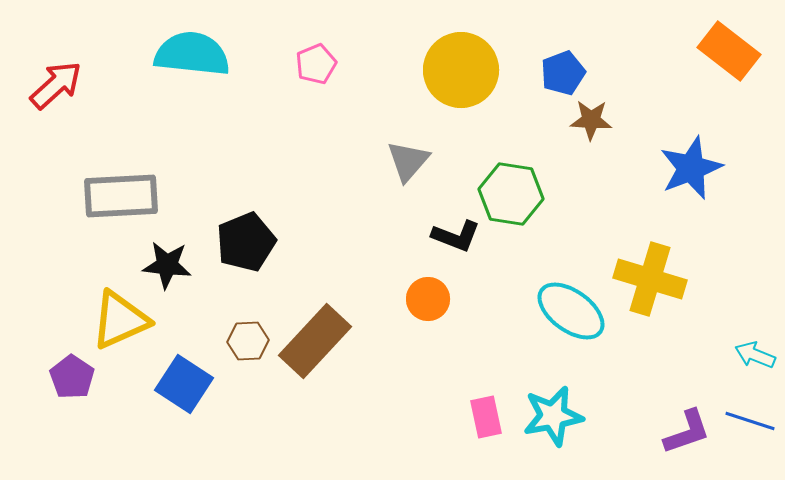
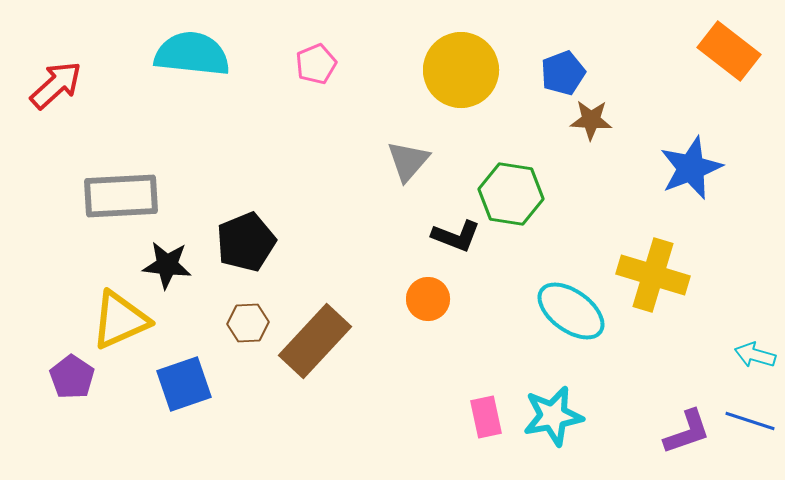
yellow cross: moved 3 px right, 4 px up
brown hexagon: moved 18 px up
cyan arrow: rotated 6 degrees counterclockwise
blue square: rotated 38 degrees clockwise
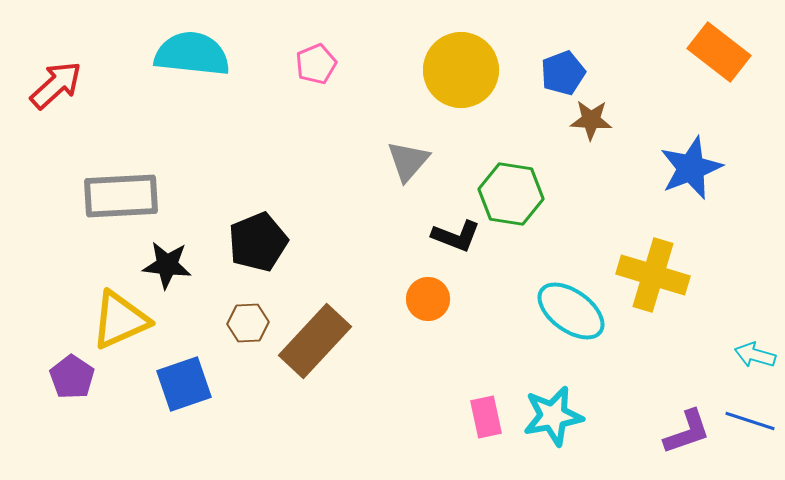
orange rectangle: moved 10 px left, 1 px down
black pentagon: moved 12 px right
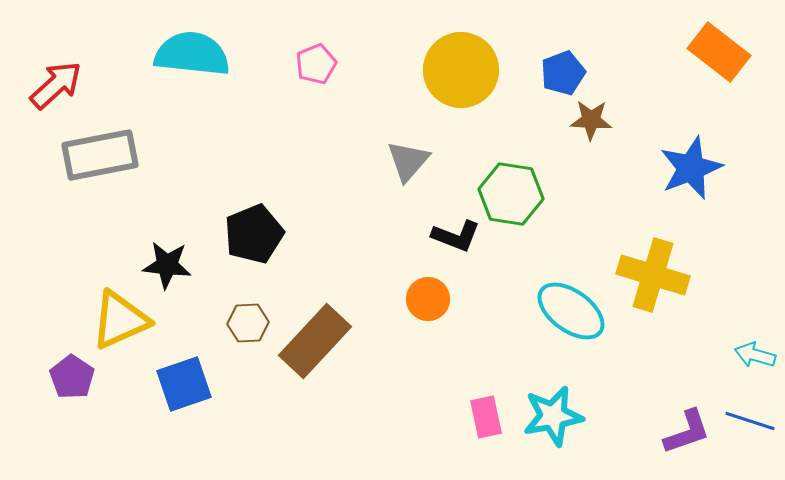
gray rectangle: moved 21 px left, 41 px up; rotated 8 degrees counterclockwise
black pentagon: moved 4 px left, 8 px up
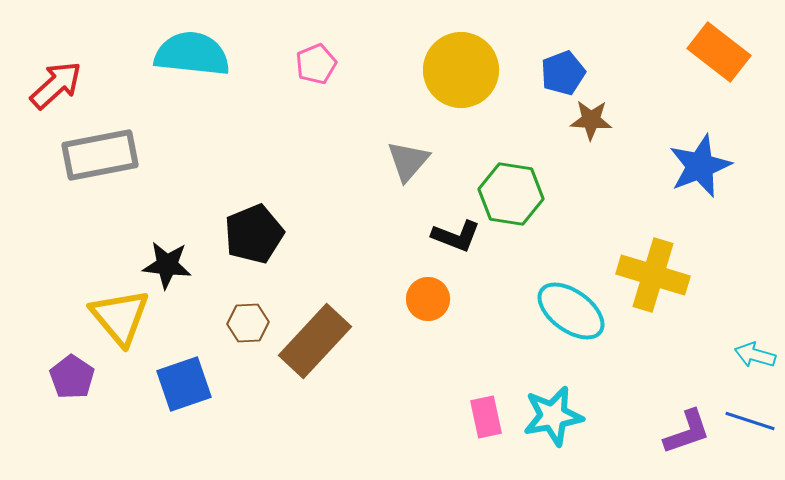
blue star: moved 9 px right, 2 px up
yellow triangle: moved 3 px up; rotated 46 degrees counterclockwise
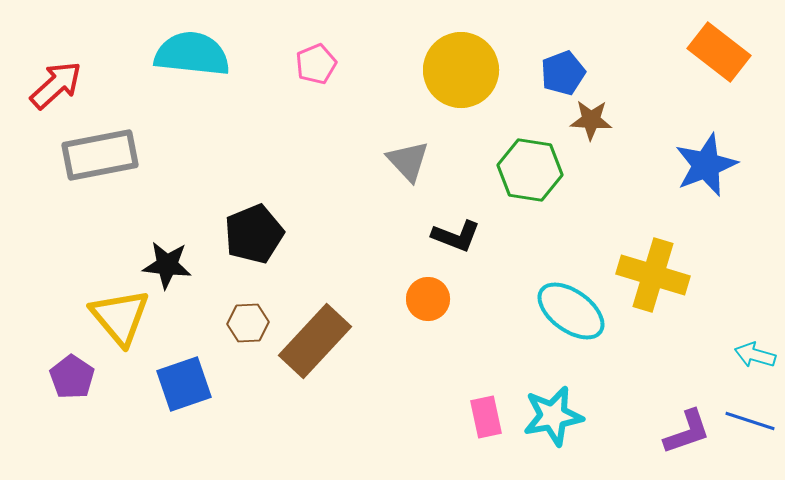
gray triangle: rotated 24 degrees counterclockwise
blue star: moved 6 px right, 1 px up
green hexagon: moved 19 px right, 24 px up
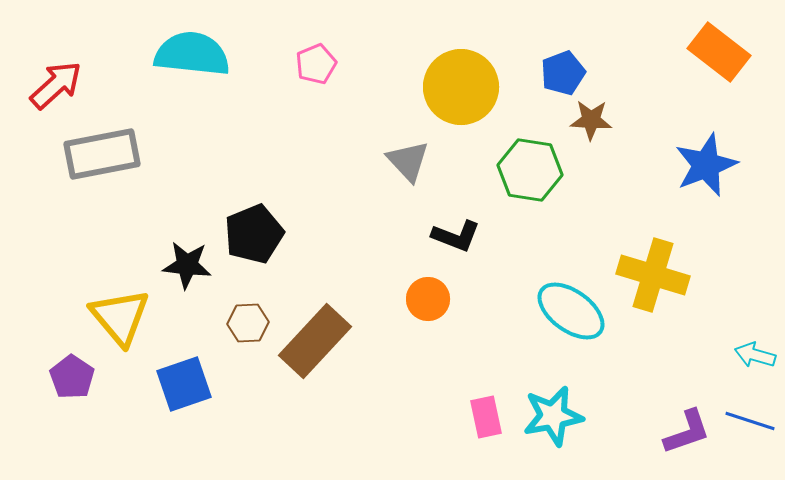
yellow circle: moved 17 px down
gray rectangle: moved 2 px right, 1 px up
black star: moved 20 px right
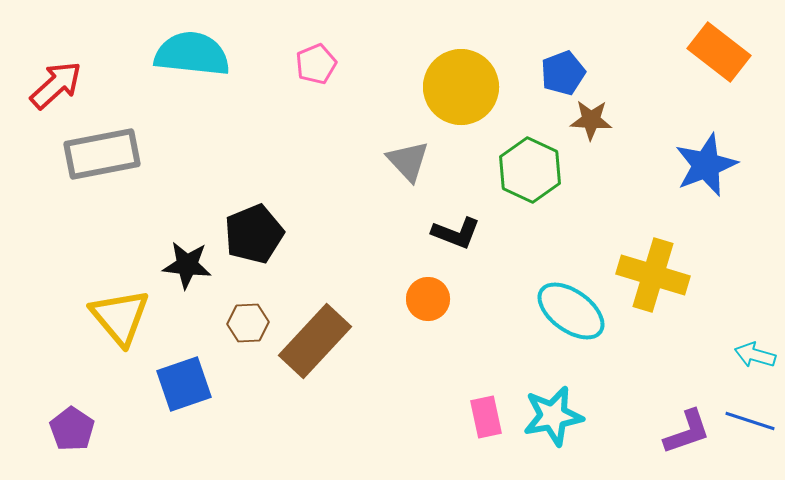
green hexagon: rotated 16 degrees clockwise
black L-shape: moved 3 px up
purple pentagon: moved 52 px down
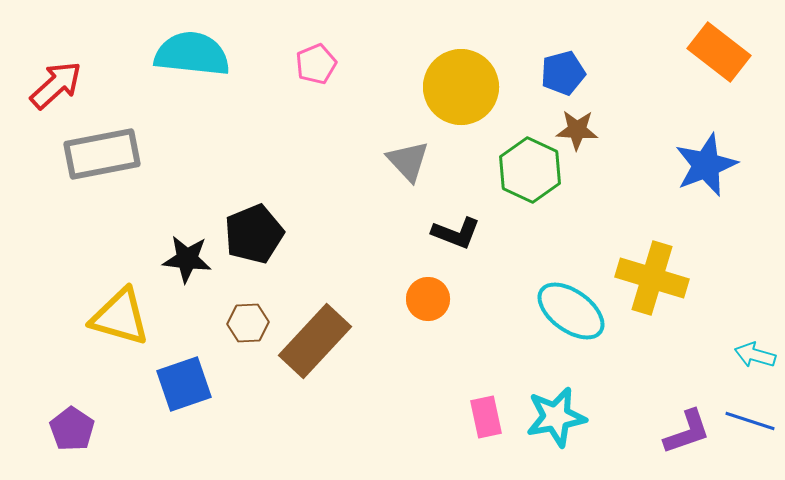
blue pentagon: rotated 6 degrees clockwise
brown star: moved 14 px left, 10 px down
black star: moved 6 px up
yellow cross: moved 1 px left, 3 px down
yellow triangle: rotated 34 degrees counterclockwise
cyan star: moved 3 px right, 1 px down
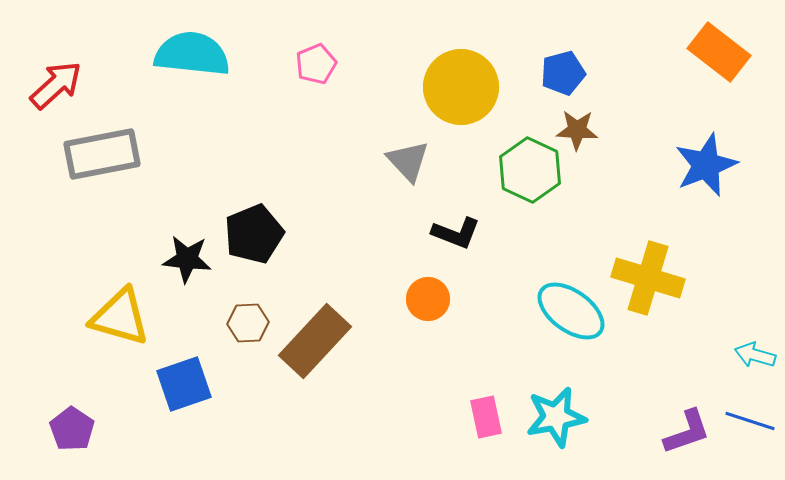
yellow cross: moved 4 px left
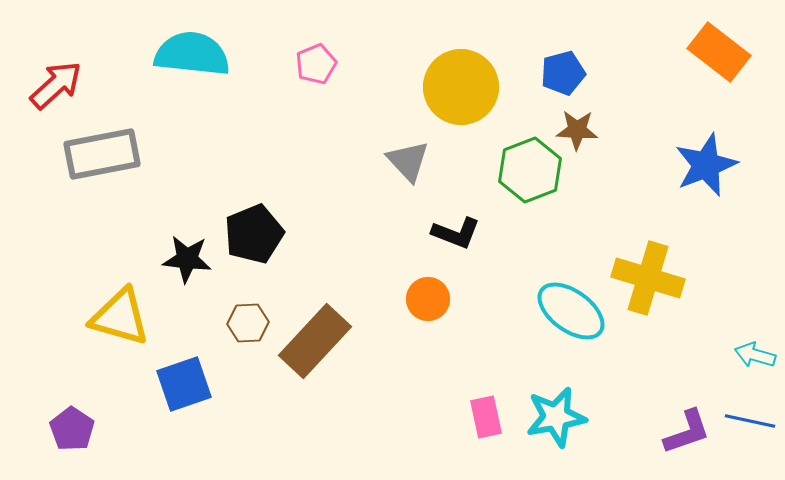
green hexagon: rotated 14 degrees clockwise
blue line: rotated 6 degrees counterclockwise
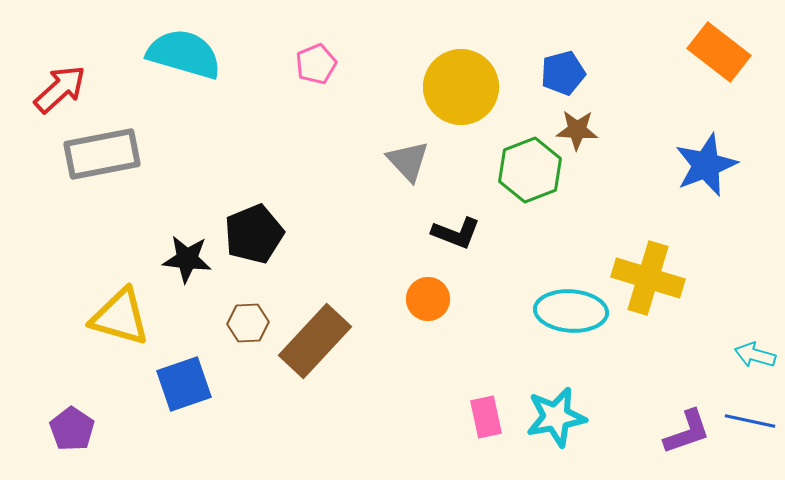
cyan semicircle: moved 8 px left; rotated 10 degrees clockwise
red arrow: moved 4 px right, 4 px down
cyan ellipse: rotated 32 degrees counterclockwise
